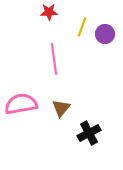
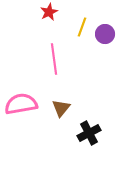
red star: rotated 24 degrees counterclockwise
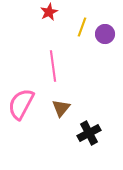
pink line: moved 1 px left, 7 px down
pink semicircle: rotated 52 degrees counterclockwise
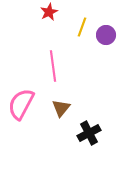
purple circle: moved 1 px right, 1 px down
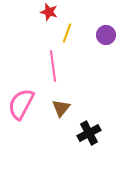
red star: rotated 30 degrees counterclockwise
yellow line: moved 15 px left, 6 px down
